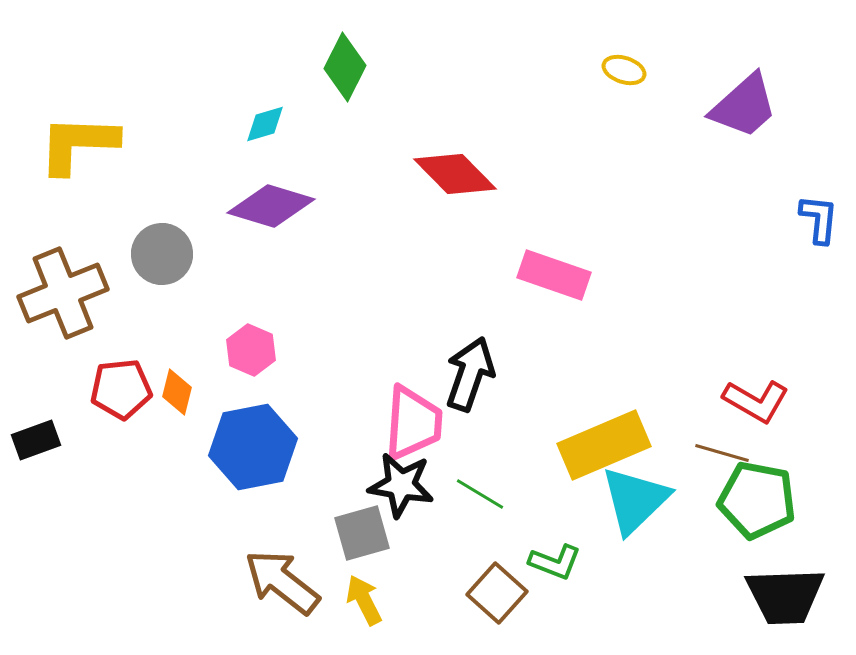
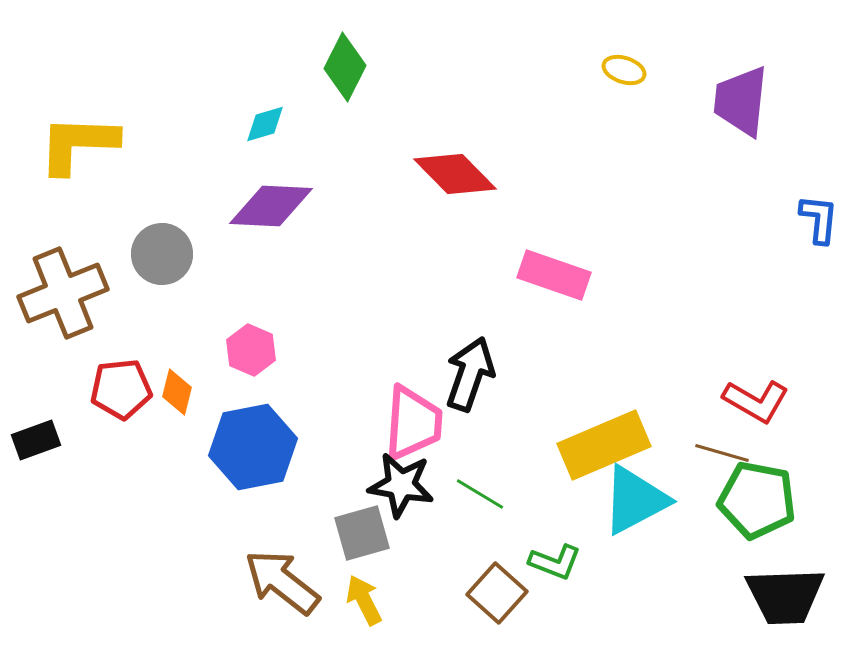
purple trapezoid: moved 3 px left, 5 px up; rotated 138 degrees clockwise
purple diamond: rotated 14 degrees counterclockwise
cyan triangle: rotated 16 degrees clockwise
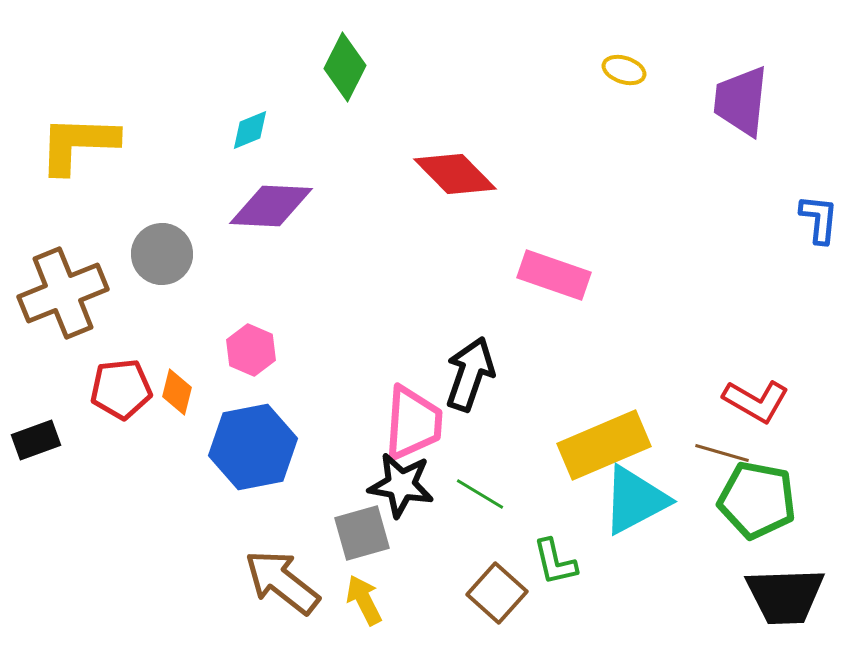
cyan diamond: moved 15 px left, 6 px down; rotated 6 degrees counterclockwise
green L-shape: rotated 56 degrees clockwise
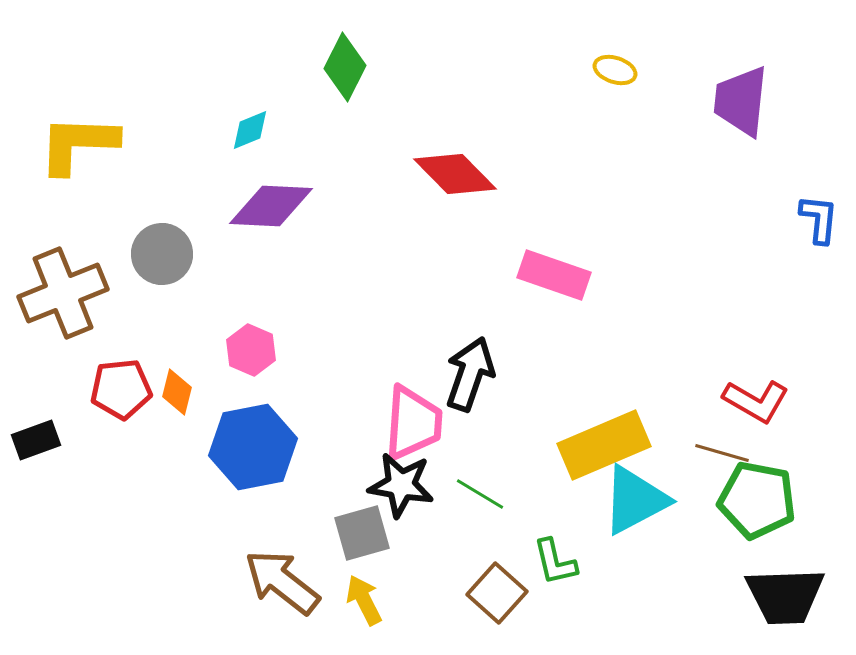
yellow ellipse: moved 9 px left
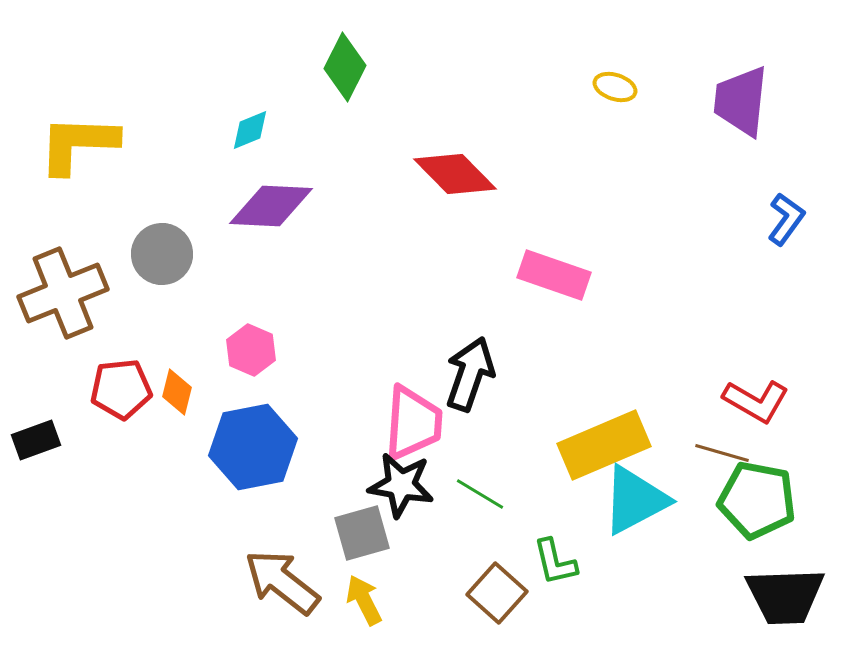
yellow ellipse: moved 17 px down
blue L-shape: moved 33 px left; rotated 30 degrees clockwise
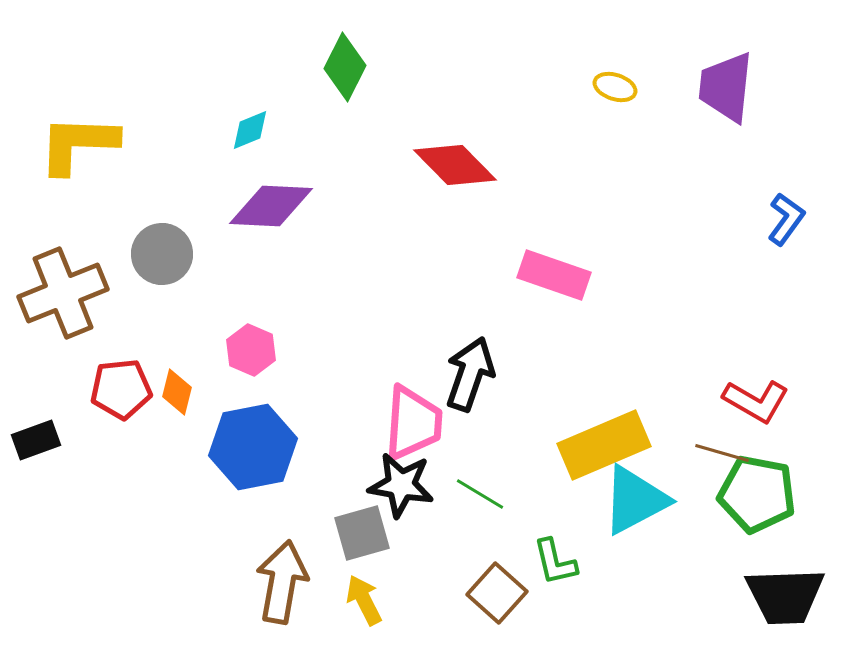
purple trapezoid: moved 15 px left, 14 px up
red diamond: moved 9 px up
green pentagon: moved 6 px up
brown arrow: rotated 62 degrees clockwise
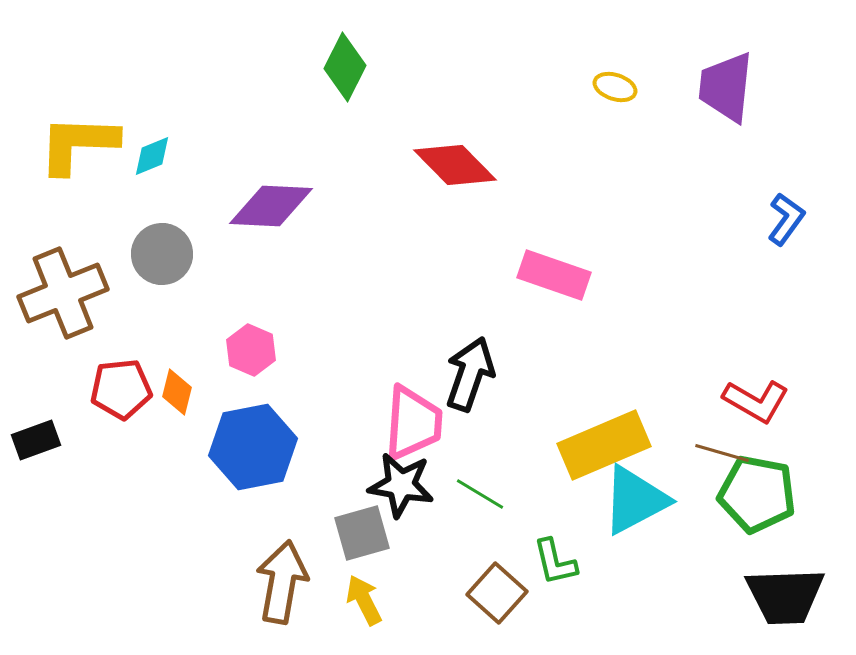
cyan diamond: moved 98 px left, 26 px down
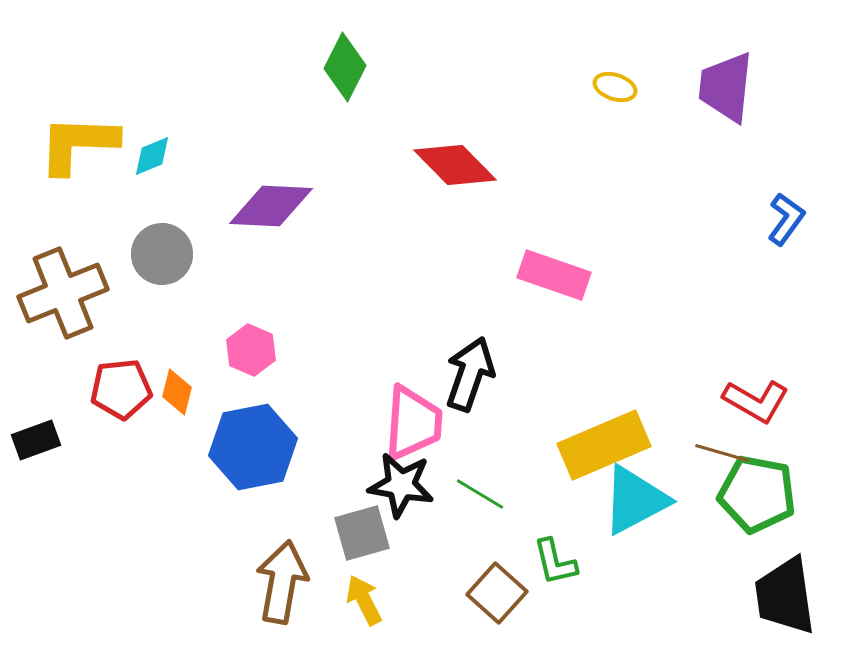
black trapezoid: rotated 84 degrees clockwise
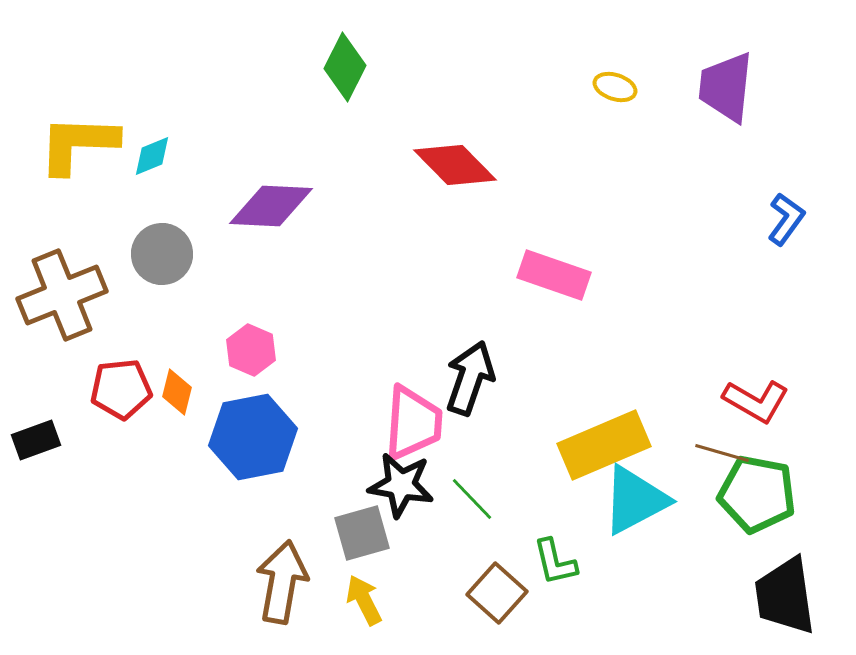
brown cross: moved 1 px left, 2 px down
black arrow: moved 4 px down
blue hexagon: moved 10 px up
green line: moved 8 px left, 5 px down; rotated 15 degrees clockwise
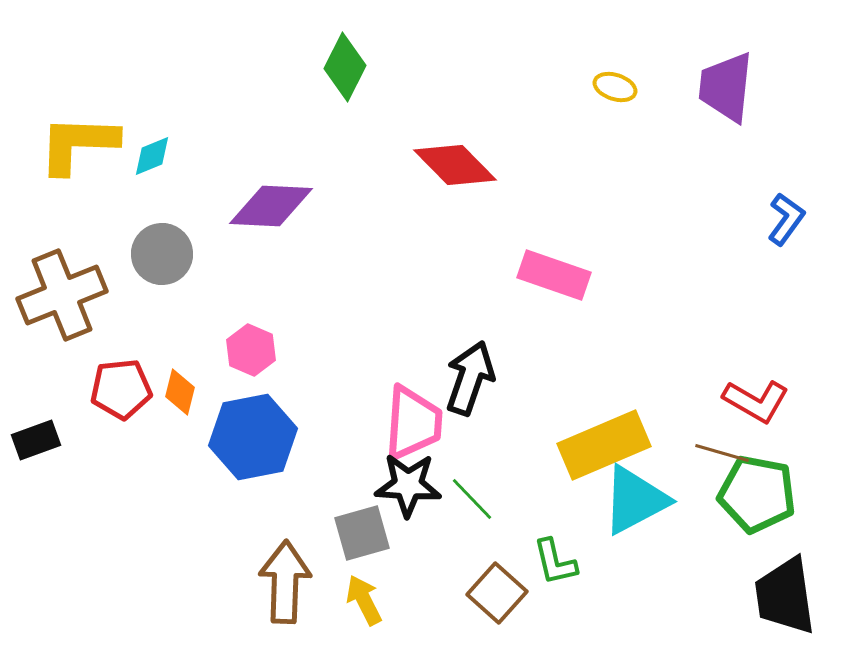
orange diamond: moved 3 px right
black star: moved 7 px right; rotated 6 degrees counterclockwise
brown arrow: moved 3 px right; rotated 8 degrees counterclockwise
